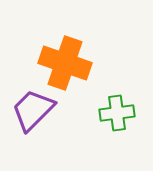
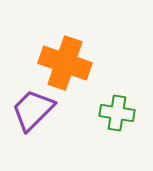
green cross: rotated 16 degrees clockwise
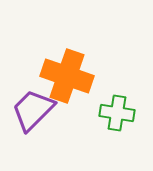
orange cross: moved 2 px right, 13 px down
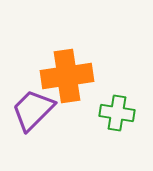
orange cross: rotated 27 degrees counterclockwise
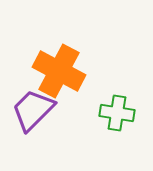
orange cross: moved 8 px left, 5 px up; rotated 36 degrees clockwise
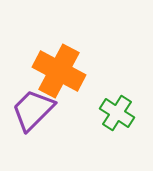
green cross: rotated 24 degrees clockwise
